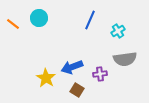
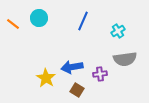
blue line: moved 7 px left, 1 px down
blue arrow: rotated 10 degrees clockwise
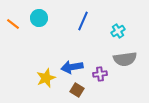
yellow star: rotated 18 degrees clockwise
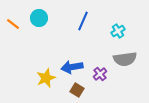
purple cross: rotated 32 degrees counterclockwise
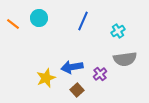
brown square: rotated 16 degrees clockwise
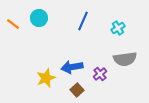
cyan cross: moved 3 px up
